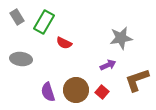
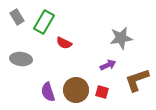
red square: rotated 24 degrees counterclockwise
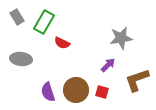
red semicircle: moved 2 px left
purple arrow: rotated 21 degrees counterclockwise
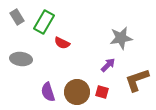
brown circle: moved 1 px right, 2 px down
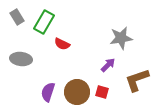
red semicircle: moved 1 px down
purple semicircle: rotated 36 degrees clockwise
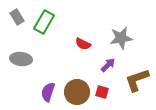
red semicircle: moved 21 px right
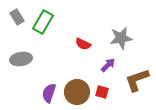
green rectangle: moved 1 px left
gray ellipse: rotated 15 degrees counterclockwise
purple semicircle: moved 1 px right, 1 px down
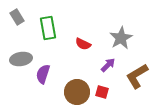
green rectangle: moved 5 px right, 6 px down; rotated 40 degrees counterclockwise
gray star: rotated 20 degrees counterclockwise
brown L-shape: moved 4 px up; rotated 12 degrees counterclockwise
purple semicircle: moved 6 px left, 19 px up
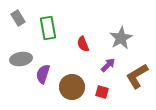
gray rectangle: moved 1 px right, 1 px down
red semicircle: rotated 42 degrees clockwise
brown circle: moved 5 px left, 5 px up
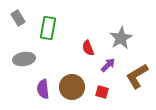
green rectangle: rotated 20 degrees clockwise
red semicircle: moved 5 px right, 4 px down
gray ellipse: moved 3 px right
purple semicircle: moved 15 px down; rotated 24 degrees counterclockwise
